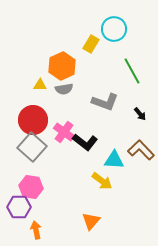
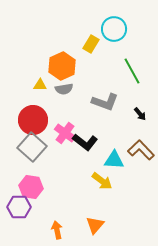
pink cross: moved 1 px right, 1 px down
orange triangle: moved 4 px right, 4 px down
orange arrow: moved 21 px right
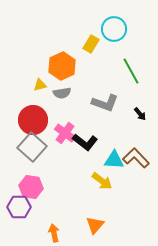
green line: moved 1 px left
yellow triangle: rotated 16 degrees counterclockwise
gray semicircle: moved 2 px left, 4 px down
gray L-shape: moved 1 px down
brown L-shape: moved 5 px left, 8 px down
orange arrow: moved 3 px left, 3 px down
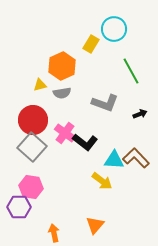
black arrow: rotated 72 degrees counterclockwise
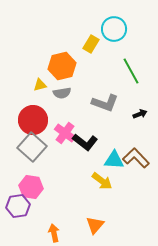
orange hexagon: rotated 12 degrees clockwise
purple hexagon: moved 1 px left, 1 px up; rotated 10 degrees counterclockwise
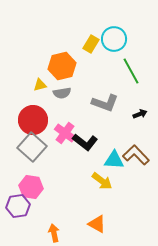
cyan circle: moved 10 px down
brown L-shape: moved 3 px up
orange triangle: moved 2 px right, 1 px up; rotated 42 degrees counterclockwise
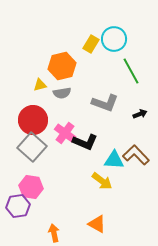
black L-shape: rotated 15 degrees counterclockwise
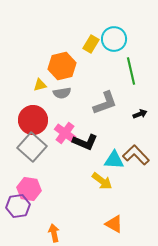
green line: rotated 16 degrees clockwise
gray L-shape: rotated 40 degrees counterclockwise
pink hexagon: moved 2 px left, 2 px down
orange triangle: moved 17 px right
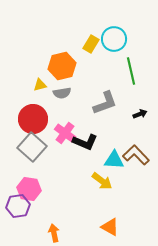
red circle: moved 1 px up
orange triangle: moved 4 px left, 3 px down
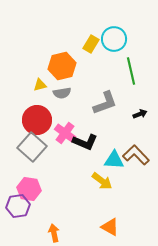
red circle: moved 4 px right, 1 px down
